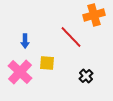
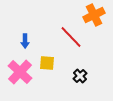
orange cross: rotated 10 degrees counterclockwise
black cross: moved 6 px left
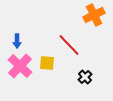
red line: moved 2 px left, 8 px down
blue arrow: moved 8 px left
pink cross: moved 6 px up
black cross: moved 5 px right, 1 px down
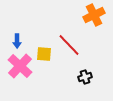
yellow square: moved 3 px left, 9 px up
black cross: rotated 24 degrees clockwise
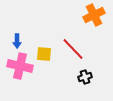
red line: moved 4 px right, 4 px down
pink cross: rotated 30 degrees counterclockwise
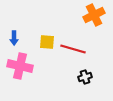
blue arrow: moved 3 px left, 3 px up
red line: rotated 30 degrees counterclockwise
yellow square: moved 3 px right, 12 px up
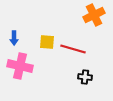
black cross: rotated 24 degrees clockwise
